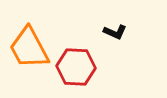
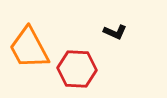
red hexagon: moved 1 px right, 2 px down
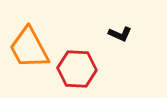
black L-shape: moved 5 px right, 2 px down
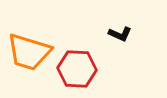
orange trapezoid: moved 4 px down; rotated 45 degrees counterclockwise
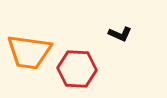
orange trapezoid: rotated 9 degrees counterclockwise
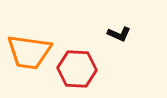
black L-shape: moved 1 px left
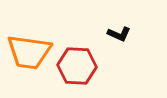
red hexagon: moved 3 px up
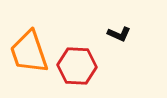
orange trapezoid: rotated 63 degrees clockwise
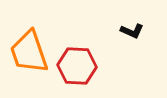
black L-shape: moved 13 px right, 3 px up
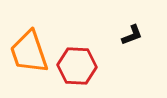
black L-shape: moved 4 px down; rotated 45 degrees counterclockwise
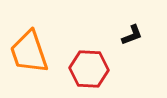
red hexagon: moved 12 px right, 3 px down
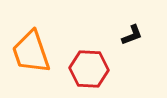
orange trapezoid: moved 2 px right
